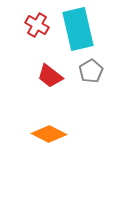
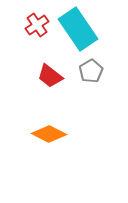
red cross: rotated 25 degrees clockwise
cyan rectangle: rotated 21 degrees counterclockwise
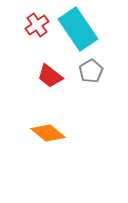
orange diamond: moved 1 px left, 1 px up; rotated 12 degrees clockwise
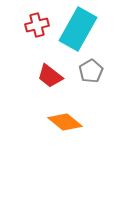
red cross: rotated 20 degrees clockwise
cyan rectangle: rotated 63 degrees clockwise
orange diamond: moved 17 px right, 11 px up
